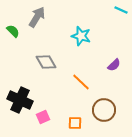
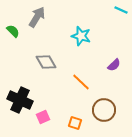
orange square: rotated 16 degrees clockwise
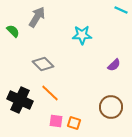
cyan star: moved 1 px right, 1 px up; rotated 18 degrees counterclockwise
gray diamond: moved 3 px left, 2 px down; rotated 15 degrees counterclockwise
orange line: moved 31 px left, 11 px down
brown circle: moved 7 px right, 3 px up
pink square: moved 13 px right, 4 px down; rotated 32 degrees clockwise
orange square: moved 1 px left
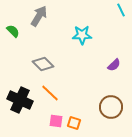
cyan line: rotated 40 degrees clockwise
gray arrow: moved 2 px right, 1 px up
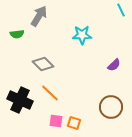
green semicircle: moved 4 px right, 3 px down; rotated 128 degrees clockwise
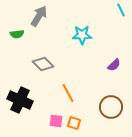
orange line: moved 18 px right; rotated 18 degrees clockwise
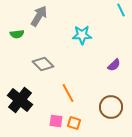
black cross: rotated 15 degrees clockwise
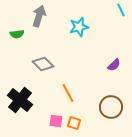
gray arrow: rotated 15 degrees counterclockwise
cyan star: moved 3 px left, 8 px up; rotated 12 degrees counterclockwise
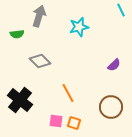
gray diamond: moved 3 px left, 3 px up
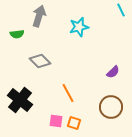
purple semicircle: moved 1 px left, 7 px down
